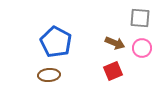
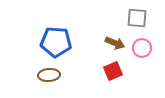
gray square: moved 3 px left
blue pentagon: rotated 24 degrees counterclockwise
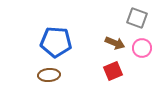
gray square: rotated 15 degrees clockwise
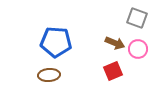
pink circle: moved 4 px left, 1 px down
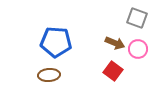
red square: rotated 30 degrees counterclockwise
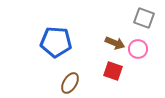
gray square: moved 7 px right
red square: rotated 18 degrees counterclockwise
brown ellipse: moved 21 px right, 8 px down; rotated 55 degrees counterclockwise
